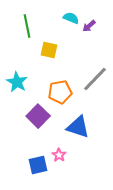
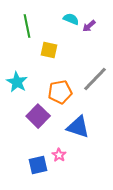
cyan semicircle: moved 1 px down
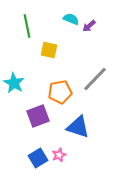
cyan star: moved 3 px left, 1 px down
purple square: rotated 25 degrees clockwise
pink star: rotated 16 degrees clockwise
blue square: moved 7 px up; rotated 18 degrees counterclockwise
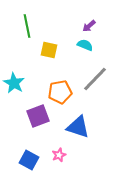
cyan semicircle: moved 14 px right, 26 px down
blue square: moved 9 px left, 2 px down; rotated 30 degrees counterclockwise
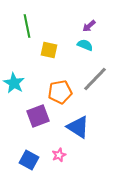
blue triangle: rotated 15 degrees clockwise
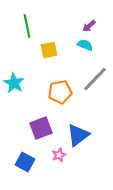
yellow square: rotated 24 degrees counterclockwise
purple square: moved 3 px right, 12 px down
blue triangle: moved 8 px down; rotated 50 degrees clockwise
blue square: moved 4 px left, 2 px down
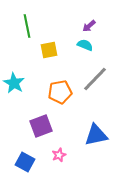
purple square: moved 2 px up
blue triangle: moved 18 px right; rotated 25 degrees clockwise
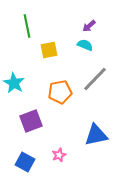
purple square: moved 10 px left, 5 px up
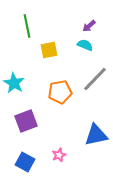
purple square: moved 5 px left
